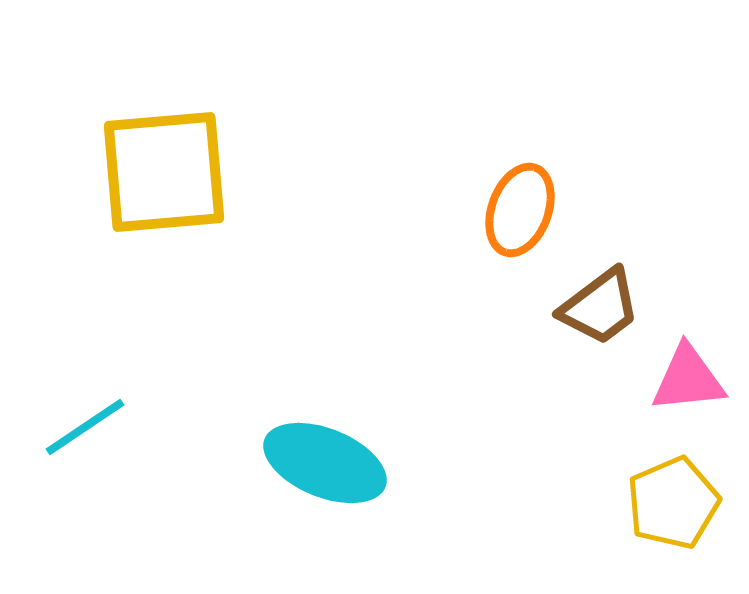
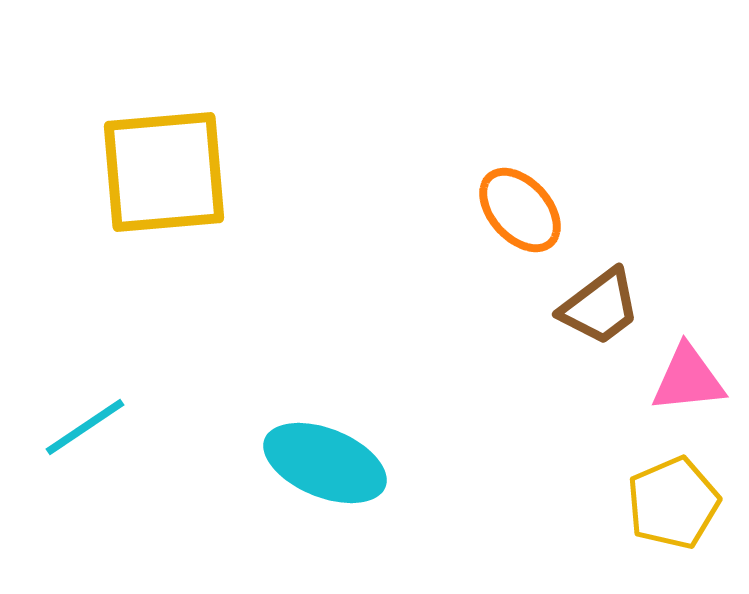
orange ellipse: rotated 62 degrees counterclockwise
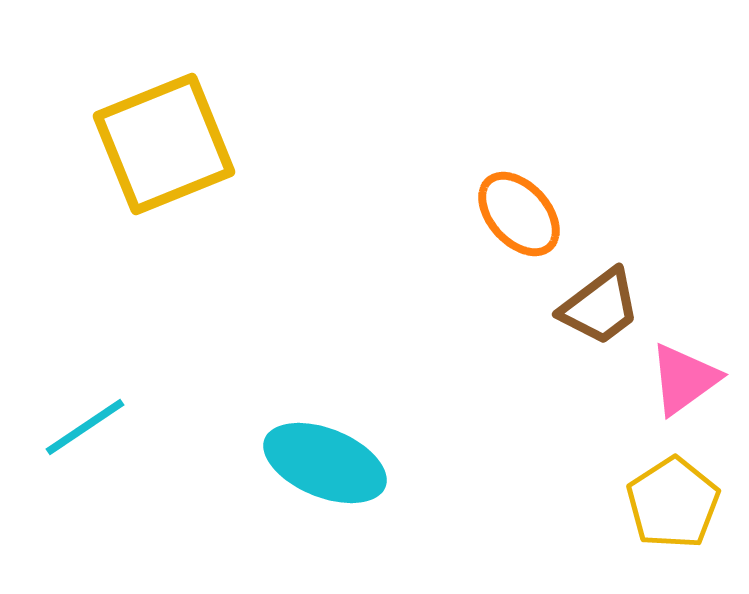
yellow square: moved 28 px up; rotated 17 degrees counterclockwise
orange ellipse: moved 1 px left, 4 px down
pink triangle: moved 4 px left; rotated 30 degrees counterclockwise
yellow pentagon: rotated 10 degrees counterclockwise
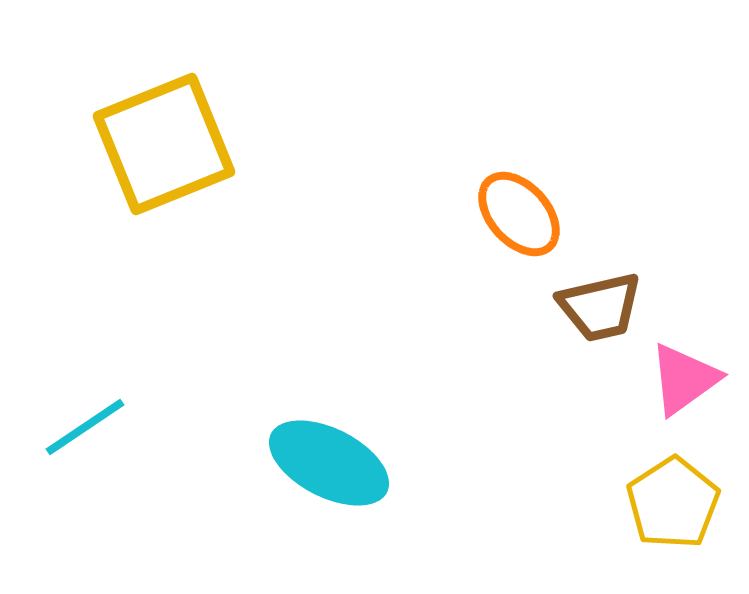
brown trapezoid: rotated 24 degrees clockwise
cyan ellipse: moved 4 px right; rotated 5 degrees clockwise
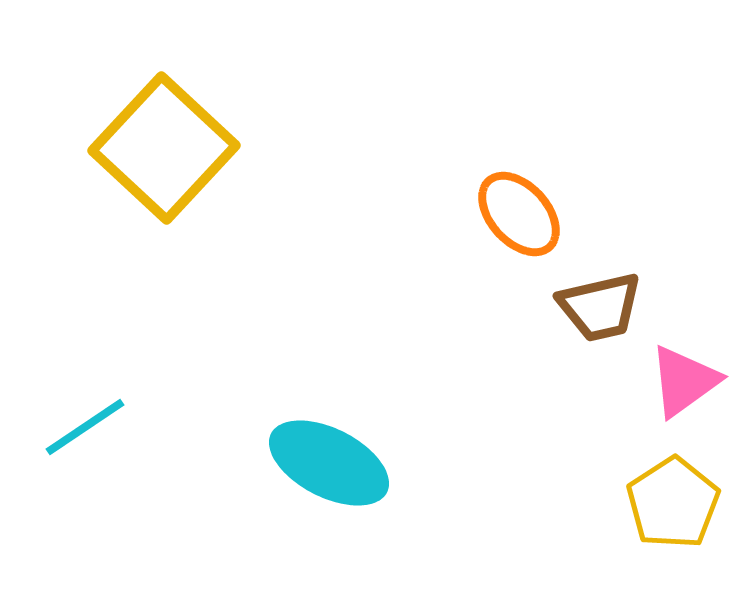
yellow square: moved 4 px down; rotated 25 degrees counterclockwise
pink triangle: moved 2 px down
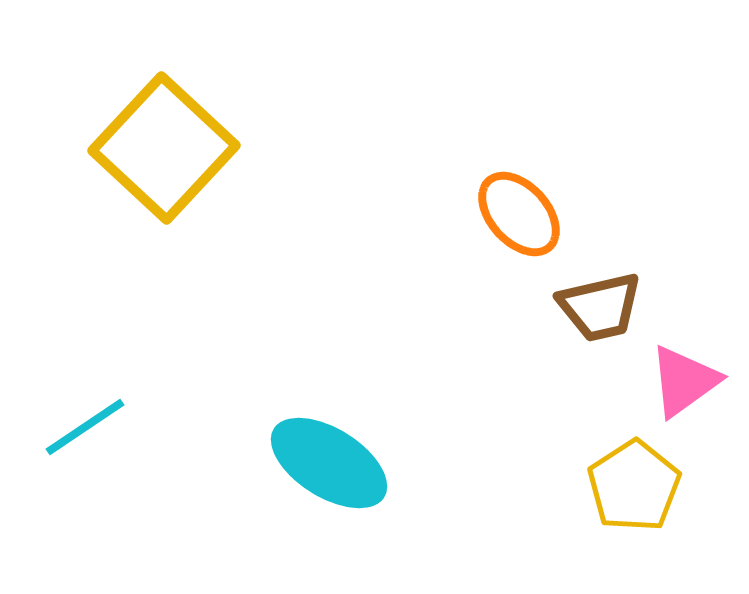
cyan ellipse: rotated 5 degrees clockwise
yellow pentagon: moved 39 px left, 17 px up
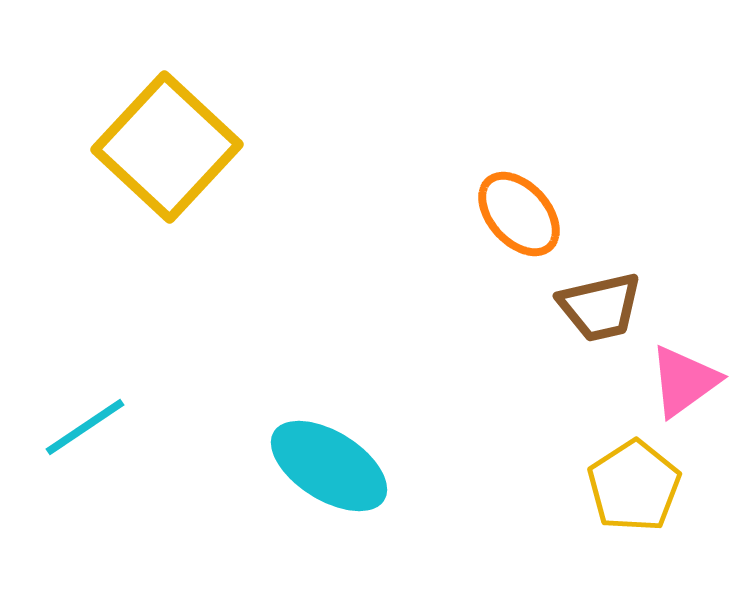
yellow square: moved 3 px right, 1 px up
cyan ellipse: moved 3 px down
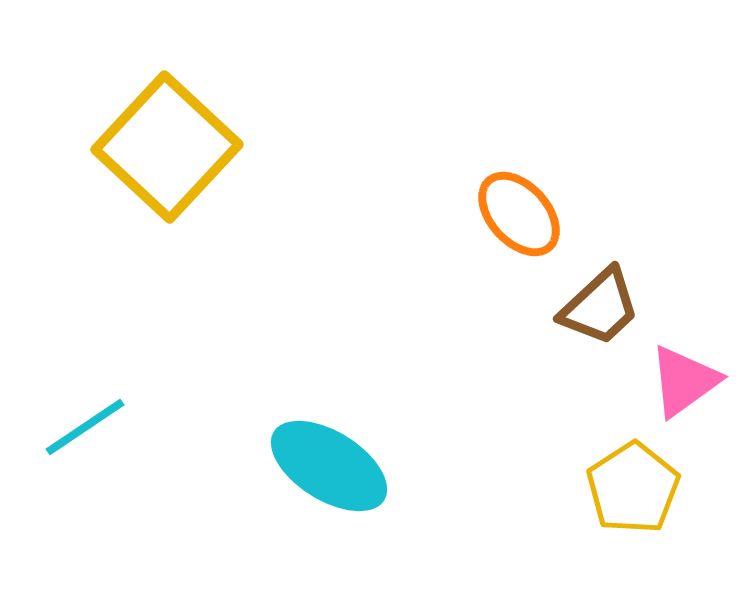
brown trapezoid: rotated 30 degrees counterclockwise
yellow pentagon: moved 1 px left, 2 px down
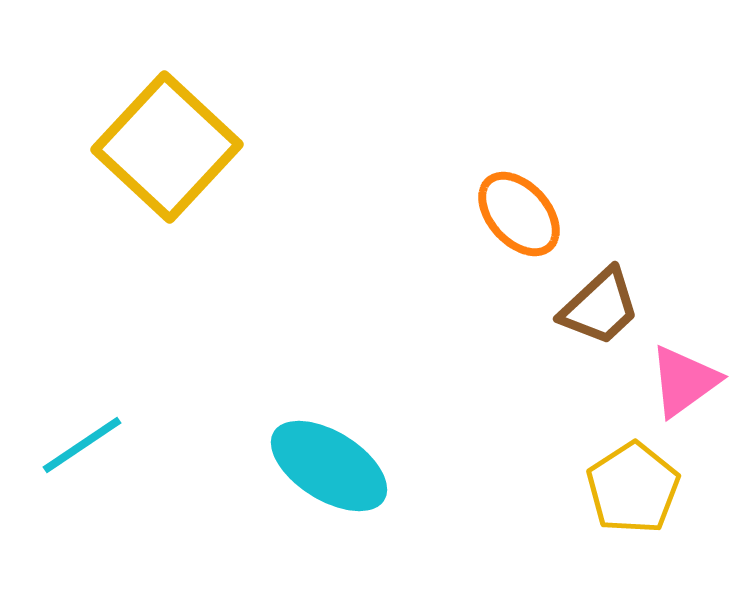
cyan line: moved 3 px left, 18 px down
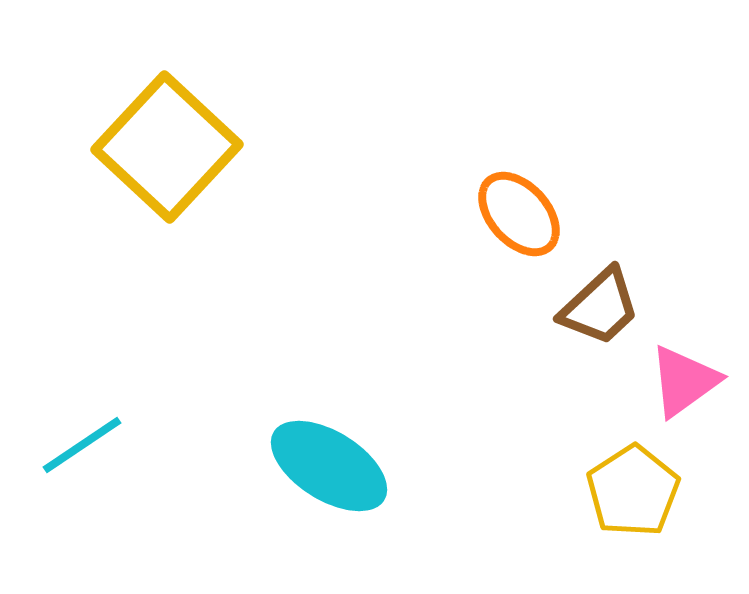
yellow pentagon: moved 3 px down
